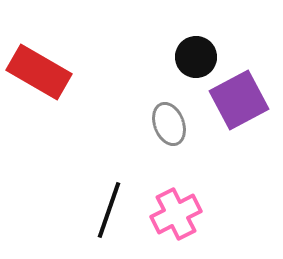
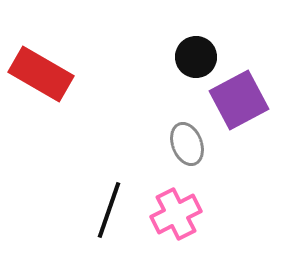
red rectangle: moved 2 px right, 2 px down
gray ellipse: moved 18 px right, 20 px down
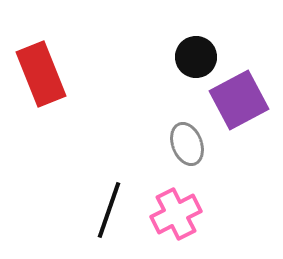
red rectangle: rotated 38 degrees clockwise
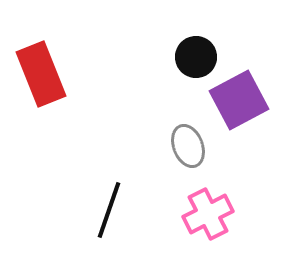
gray ellipse: moved 1 px right, 2 px down
pink cross: moved 32 px right
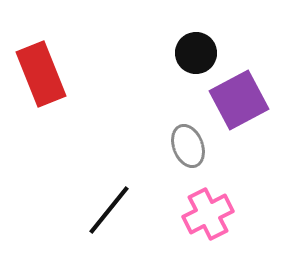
black circle: moved 4 px up
black line: rotated 20 degrees clockwise
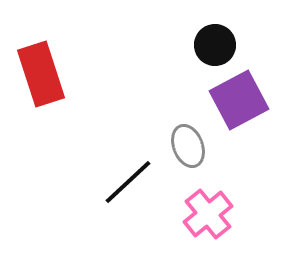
black circle: moved 19 px right, 8 px up
red rectangle: rotated 4 degrees clockwise
black line: moved 19 px right, 28 px up; rotated 8 degrees clockwise
pink cross: rotated 12 degrees counterclockwise
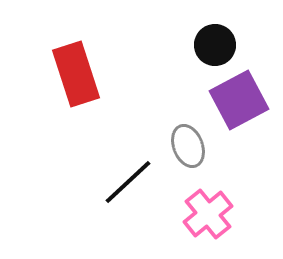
red rectangle: moved 35 px right
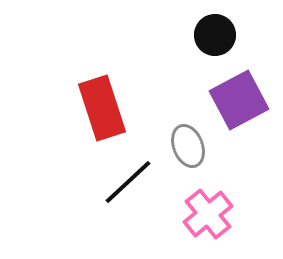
black circle: moved 10 px up
red rectangle: moved 26 px right, 34 px down
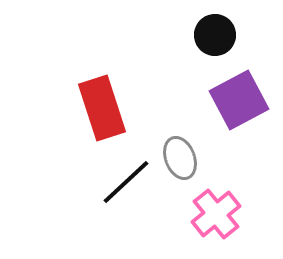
gray ellipse: moved 8 px left, 12 px down
black line: moved 2 px left
pink cross: moved 8 px right
